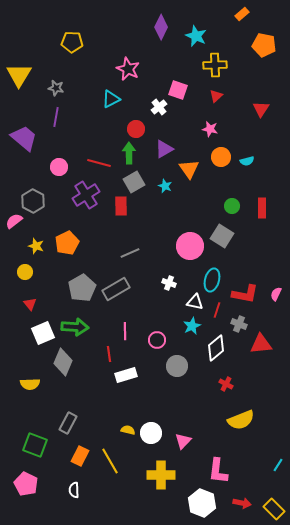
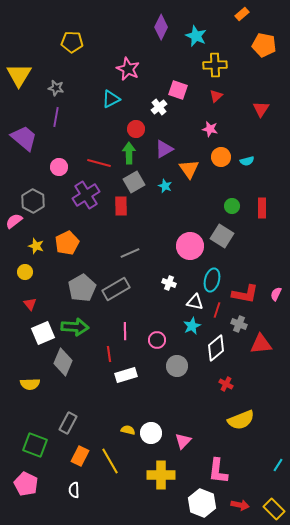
red arrow at (242, 503): moved 2 px left, 2 px down
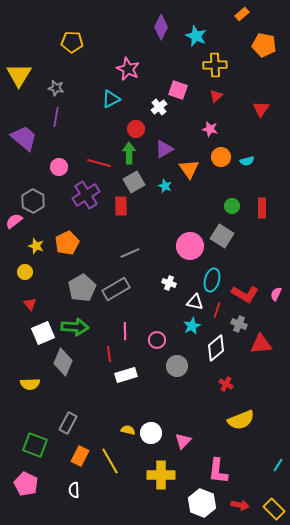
red L-shape at (245, 294): rotated 20 degrees clockwise
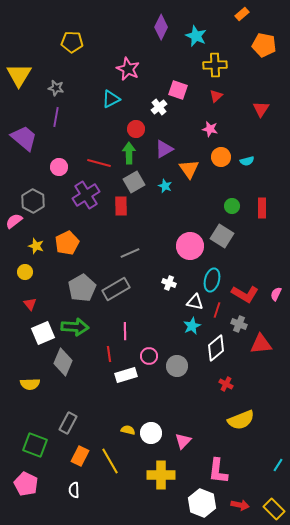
pink circle at (157, 340): moved 8 px left, 16 px down
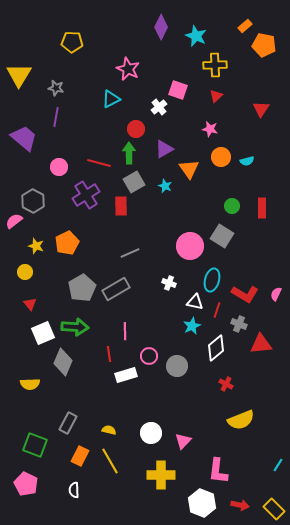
orange rectangle at (242, 14): moved 3 px right, 12 px down
yellow semicircle at (128, 430): moved 19 px left
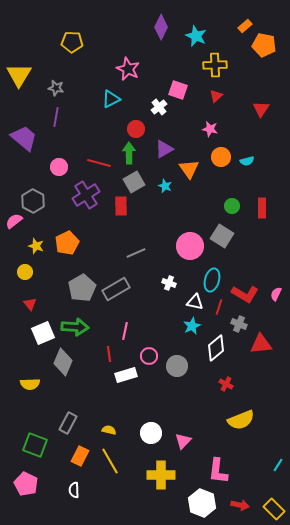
gray line at (130, 253): moved 6 px right
red line at (217, 310): moved 2 px right, 3 px up
pink line at (125, 331): rotated 12 degrees clockwise
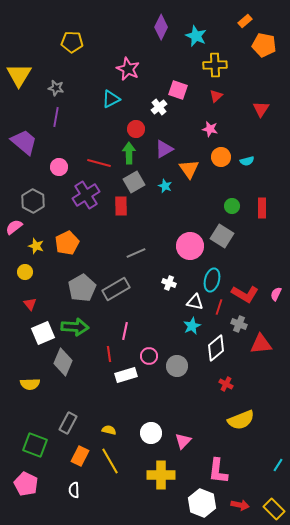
orange rectangle at (245, 26): moved 5 px up
purple trapezoid at (24, 138): moved 4 px down
pink semicircle at (14, 221): moved 6 px down
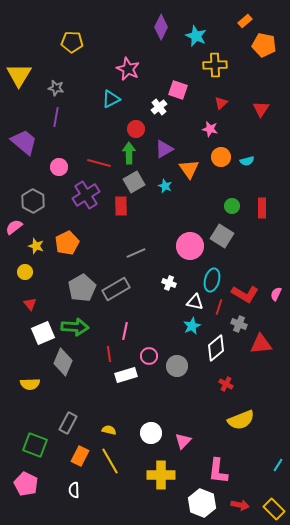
red triangle at (216, 96): moved 5 px right, 7 px down
